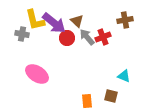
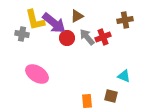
brown triangle: moved 5 px up; rotated 48 degrees clockwise
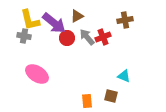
yellow L-shape: moved 5 px left
gray cross: moved 2 px right, 2 px down
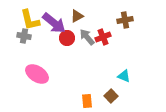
brown square: rotated 32 degrees clockwise
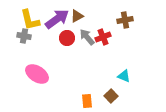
purple arrow: moved 3 px right, 4 px up; rotated 75 degrees counterclockwise
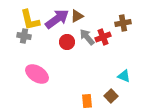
brown cross: moved 2 px left, 3 px down
red circle: moved 4 px down
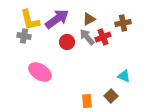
brown triangle: moved 12 px right, 3 px down
pink ellipse: moved 3 px right, 2 px up
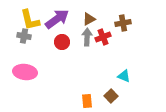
gray arrow: rotated 42 degrees clockwise
red circle: moved 5 px left
pink ellipse: moved 15 px left; rotated 25 degrees counterclockwise
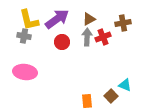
yellow L-shape: moved 1 px left
cyan triangle: moved 1 px right, 9 px down
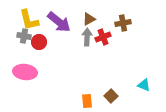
purple arrow: moved 2 px right, 3 px down; rotated 75 degrees clockwise
red circle: moved 23 px left
cyan triangle: moved 19 px right
